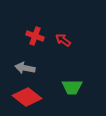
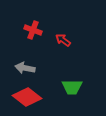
red cross: moved 2 px left, 6 px up
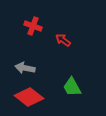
red cross: moved 4 px up
green trapezoid: rotated 60 degrees clockwise
red diamond: moved 2 px right
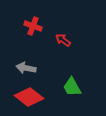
gray arrow: moved 1 px right
